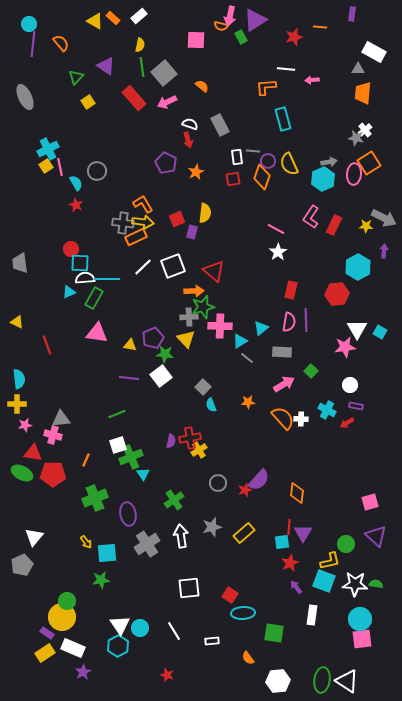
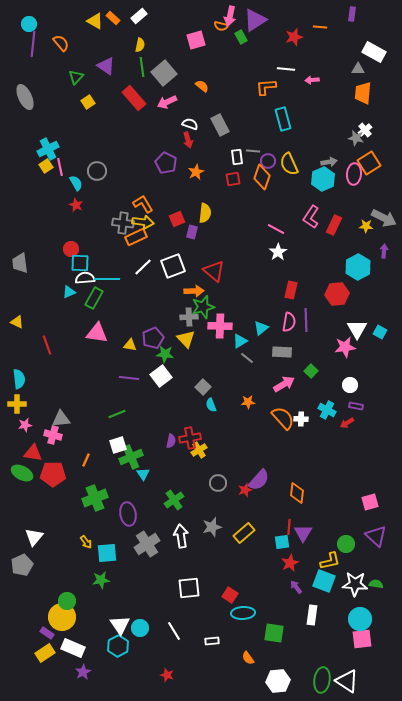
pink square at (196, 40): rotated 18 degrees counterclockwise
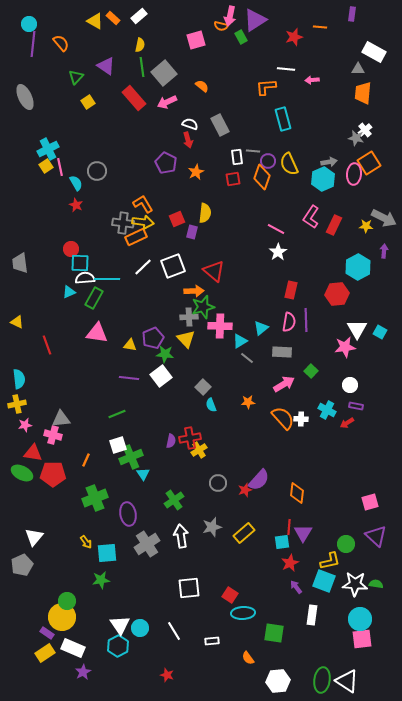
yellow cross at (17, 404): rotated 12 degrees counterclockwise
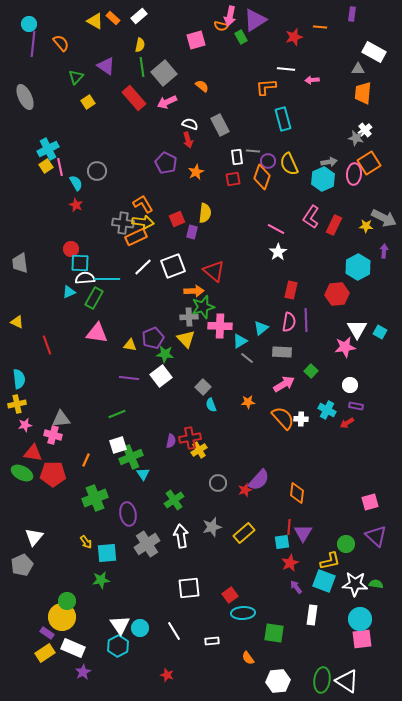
red square at (230, 595): rotated 21 degrees clockwise
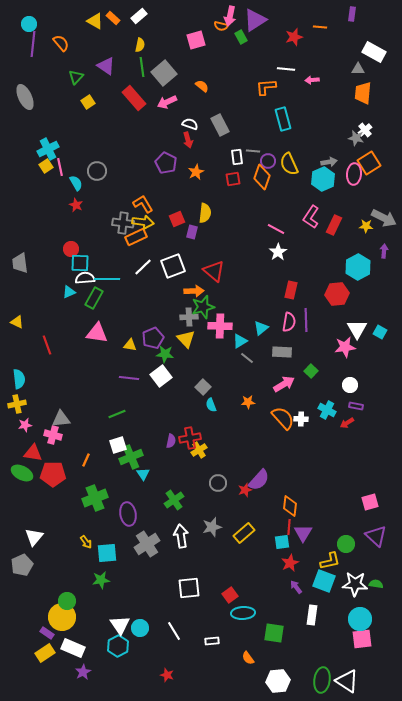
orange diamond at (297, 493): moved 7 px left, 13 px down
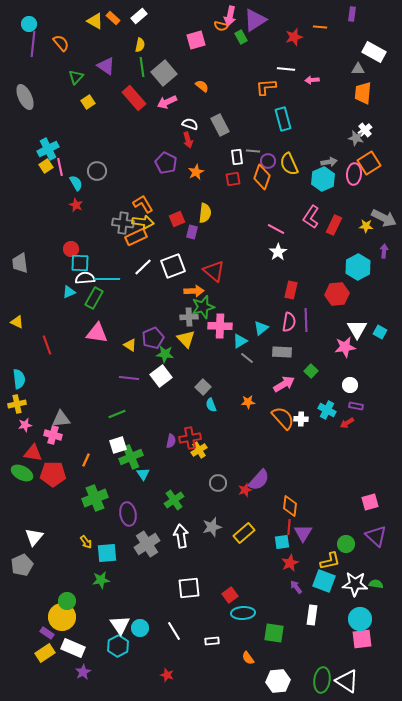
yellow triangle at (130, 345): rotated 24 degrees clockwise
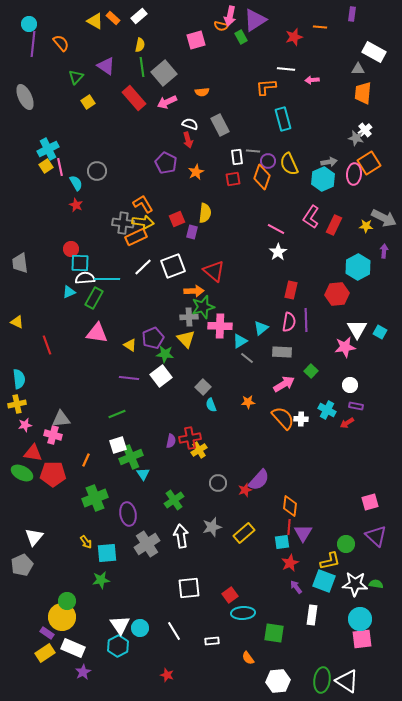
orange semicircle at (202, 86): moved 6 px down; rotated 136 degrees clockwise
